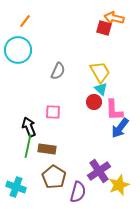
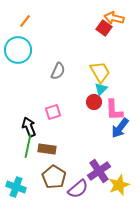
red square: rotated 21 degrees clockwise
cyan triangle: rotated 32 degrees clockwise
pink square: rotated 21 degrees counterclockwise
purple semicircle: moved 3 px up; rotated 35 degrees clockwise
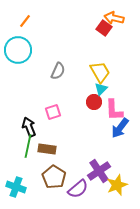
yellow star: moved 2 px left
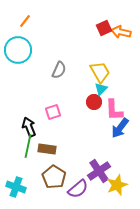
orange arrow: moved 7 px right, 14 px down
red square: rotated 28 degrees clockwise
gray semicircle: moved 1 px right, 1 px up
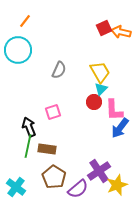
cyan cross: rotated 18 degrees clockwise
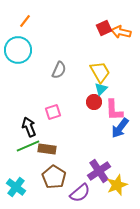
green line: rotated 55 degrees clockwise
purple semicircle: moved 2 px right, 4 px down
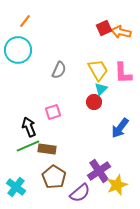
yellow trapezoid: moved 2 px left, 2 px up
pink L-shape: moved 9 px right, 37 px up
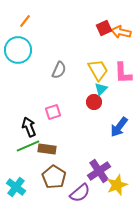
blue arrow: moved 1 px left, 1 px up
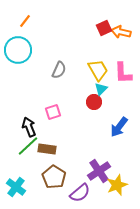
green line: rotated 20 degrees counterclockwise
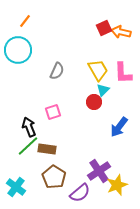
gray semicircle: moved 2 px left, 1 px down
cyan triangle: moved 2 px right, 1 px down
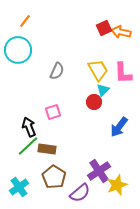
cyan cross: moved 3 px right; rotated 18 degrees clockwise
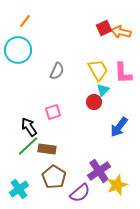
black arrow: rotated 12 degrees counterclockwise
cyan cross: moved 2 px down
